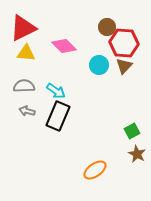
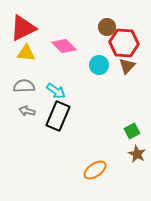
brown triangle: moved 3 px right
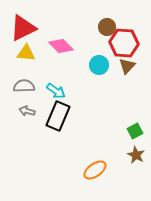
pink diamond: moved 3 px left
green square: moved 3 px right
brown star: moved 1 px left, 1 px down
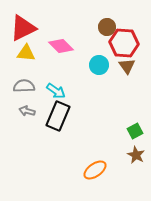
brown triangle: rotated 18 degrees counterclockwise
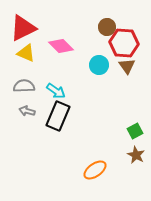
yellow triangle: rotated 18 degrees clockwise
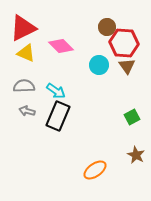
green square: moved 3 px left, 14 px up
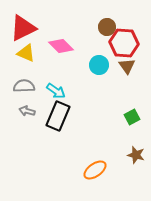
brown star: rotated 12 degrees counterclockwise
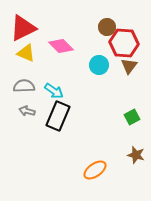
brown triangle: moved 2 px right; rotated 12 degrees clockwise
cyan arrow: moved 2 px left
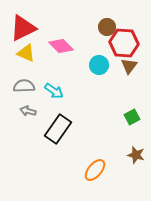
gray arrow: moved 1 px right
black rectangle: moved 13 px down; rotated 12 degrees clockwise
orange ellipse: rotated 15 degrees counterclockwise
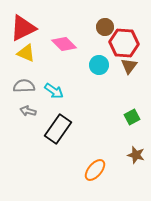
brown circle: moved 2 px left
pink diamond: moved 3 px right, 2 px up
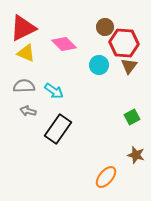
orange ellipse: moved 11 px right, 7 px down
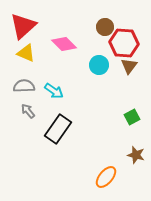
red triangle: moved 2 px up; rotated 16 degrees counterclockwise
gray arrow: rotated 35 degrees clockwise
